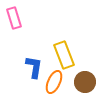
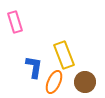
pink rectangle: moved 1 px right, 4 px down
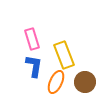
pink rectangle: moved 17 px right, 17 px down
blue L-shape: moved 1 px up
orange ellipse: moved 2 px right
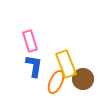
pink rectangle: moved 2 px left, 2 px down
yellow rectangle: moved 2 px right, 9 px down
brown circle: moved 2 px left, 3 px up
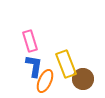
orange ellipse: moved 11 px left, 1 px up
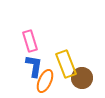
brown circle: moved 1 px left, 1 px up
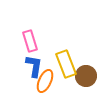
brown circle: moved 4 px right, 2 px up
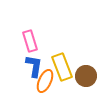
yellow rectangle: moved 4 px left, 3 px down
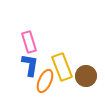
pink rectangle: moved 1 px left, 1 px down
blue L-shape: moved 4 px left, 1 px up
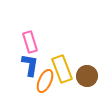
pink rectangle: moved 1 px right
yellow rectangle: moved 2 px down
brown circle: moved 1 px right
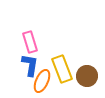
orange ellipse: moved 3 px left
